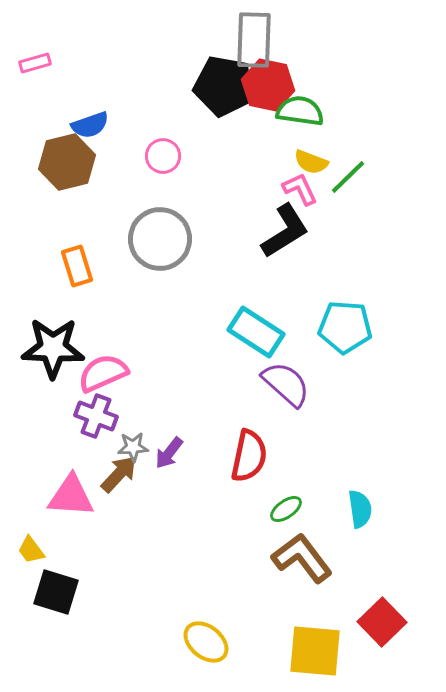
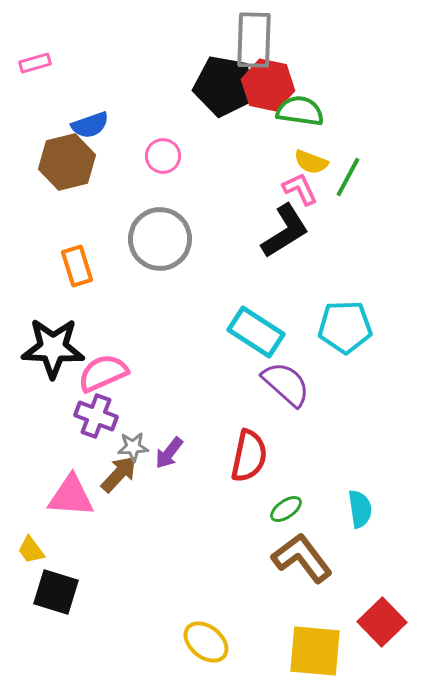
green line: rotated 18 degrees counterclockwise
cyan pentagon: rotated 6 degrees counterclockwise
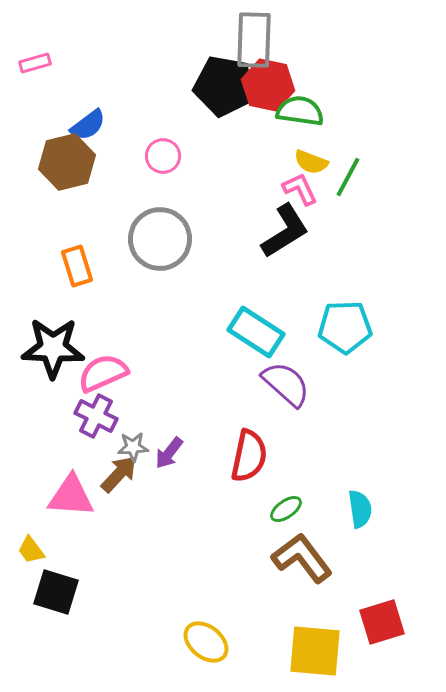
blue semicircle: moved 2 px left; rotated 18 degrees counterclockwise
purple cross: rotated 6 degrees clockwise
red square: rotated 27 degrees clockwise
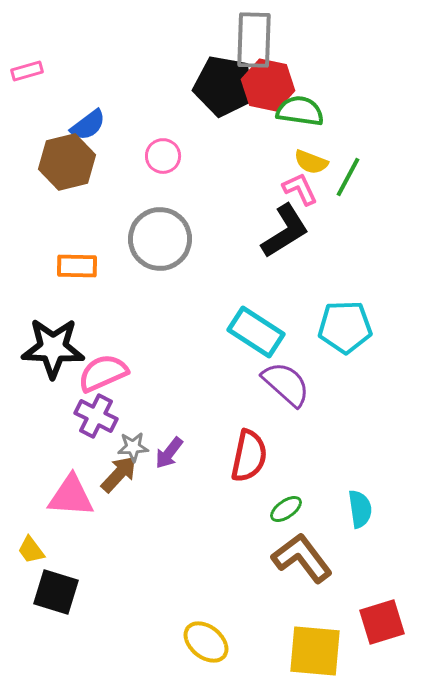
pink rectangle: moved 8 px left, 8 px down
orange rectangle: rotated 72 degrees counterclockwise
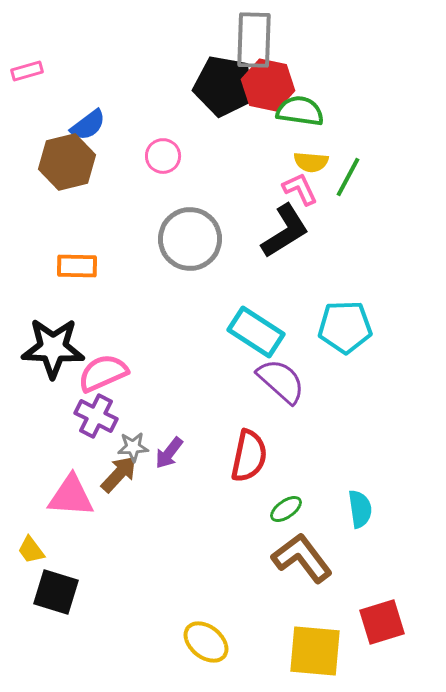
yellow semicircle: rotated 16 degrees counterclockwise
gray circle: moved 30 px right
purple semicircle: moved 5 px left, 3 px up
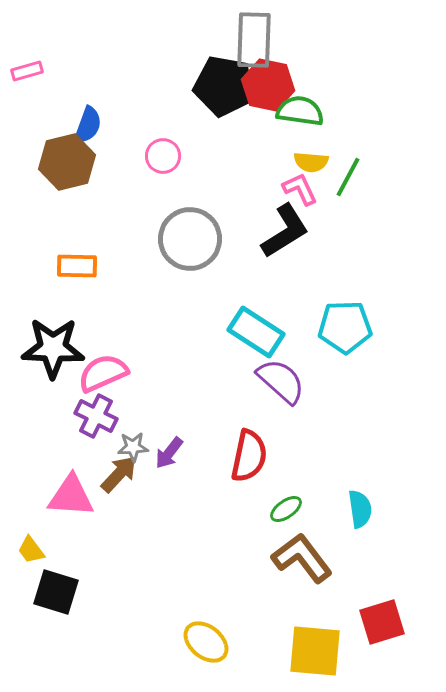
blue semicircle: rotated 33 degrees counterclockwise
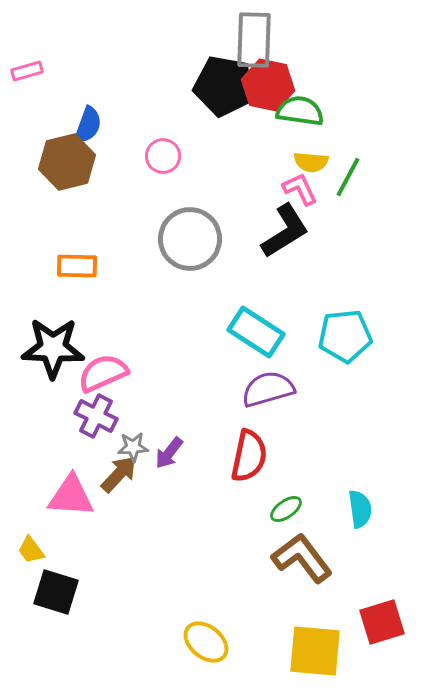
cyan pentagon: moved 9 px down; rotated 4 degrees counterclockwise
purple semicircle: moved 13 px left, 8 px down; rotated 58 degrees counterclockwise
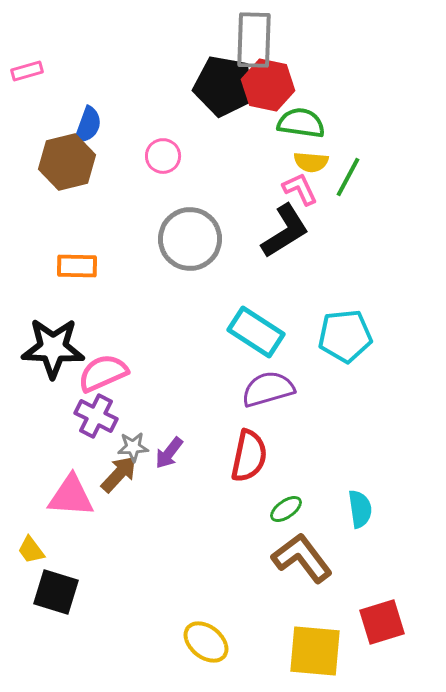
green semicircle: moved 1 px right, 12 px down
